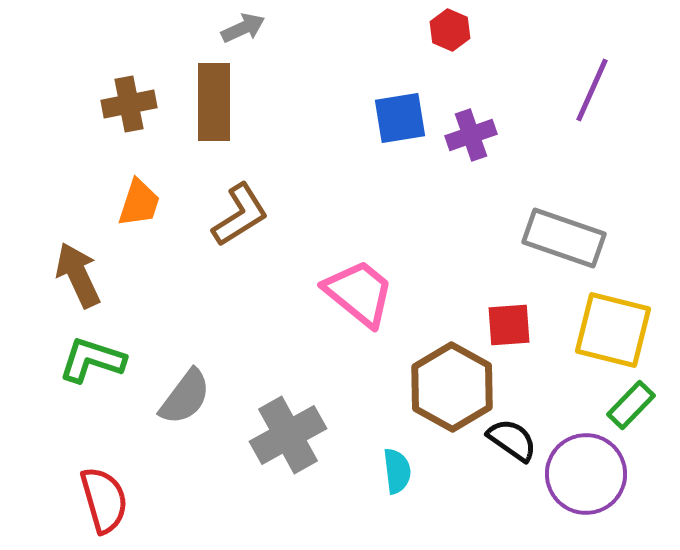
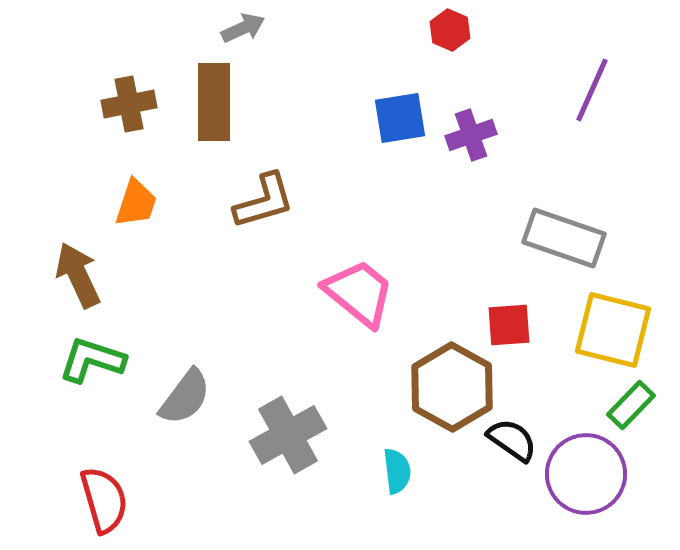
orange trapezoid: moved 3 px left
brown L-shape: moved 24 px right, 14 px up; rotated 16 degrees clockwise
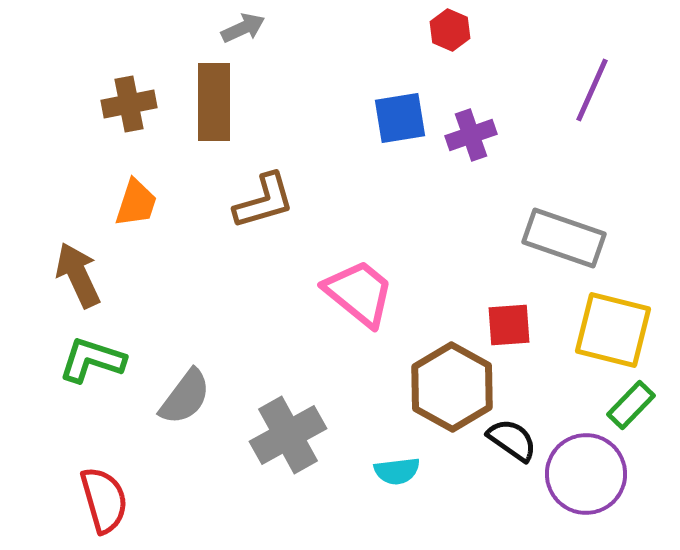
cyan semicircle: rotated 90 degrees clockwise
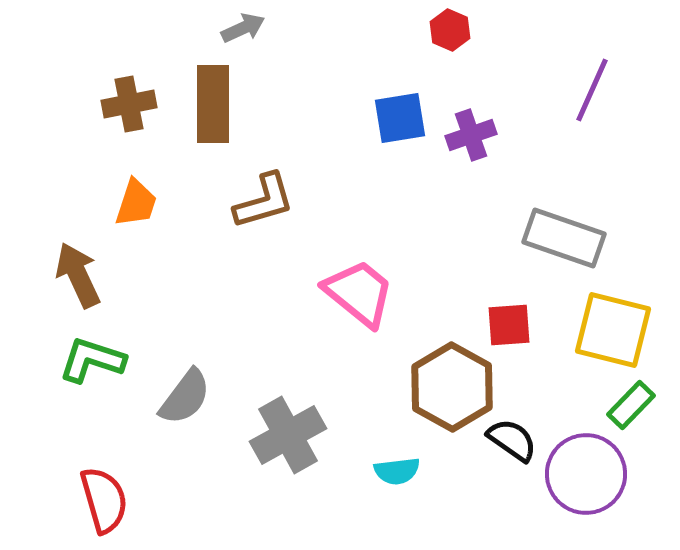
brown rectangle: moved 1 px left, 2 px down
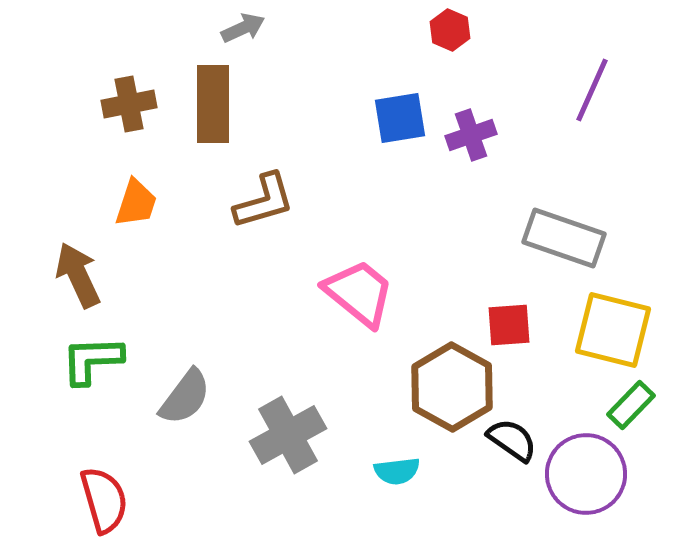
green L-shape: rotated 20 degrees counterclockwise
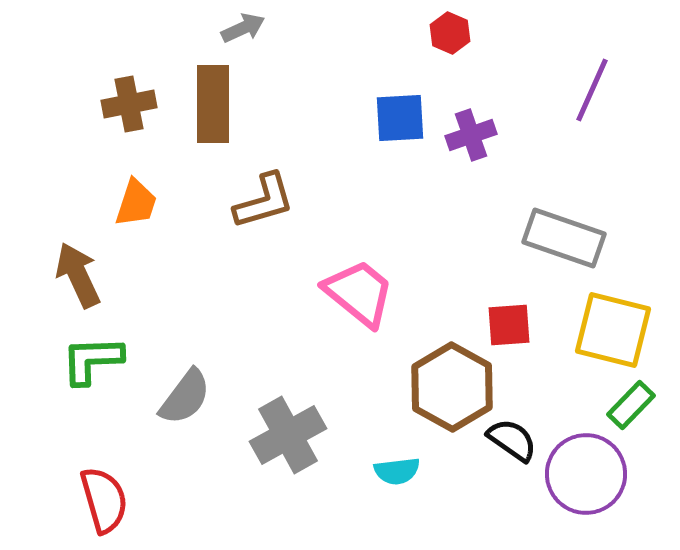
red hexagon: moved 3 px down
blue square: rotated 6 degrees clockwise
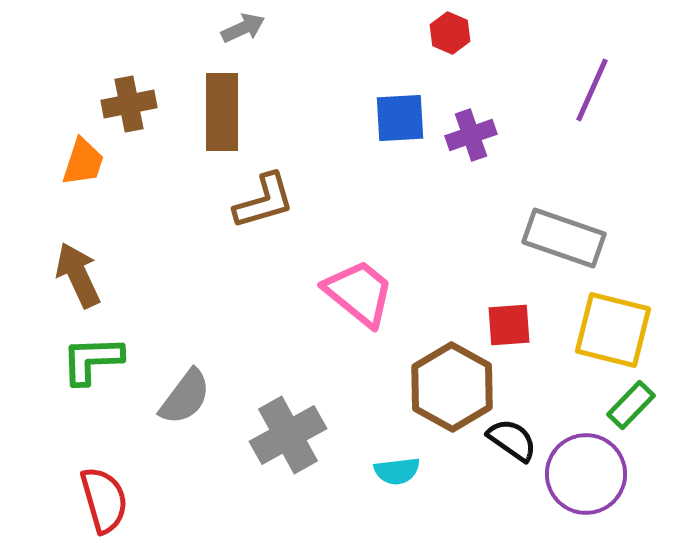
brown rectangle: moved 9 px right, 8 px down
orange trapezoid: moved 53 px left, 41 px up
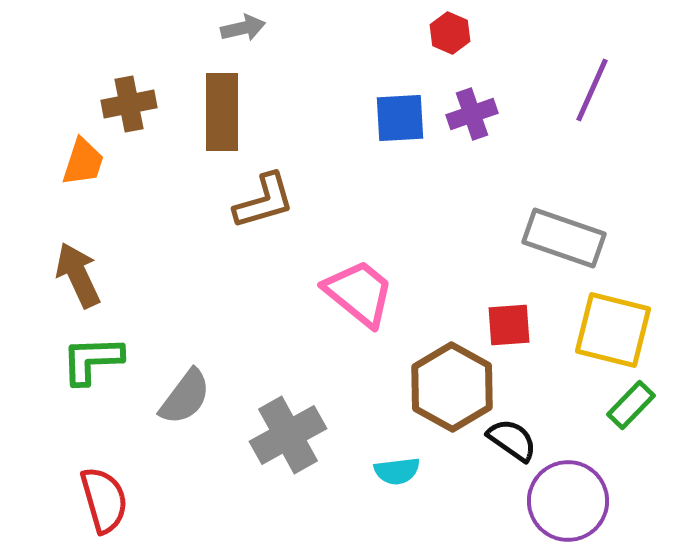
gray arrow: rotated 12 degrees clockwise
purple cross: moved 1 px right, 21 px up
purple circle: moved 18 px left, 27 px down
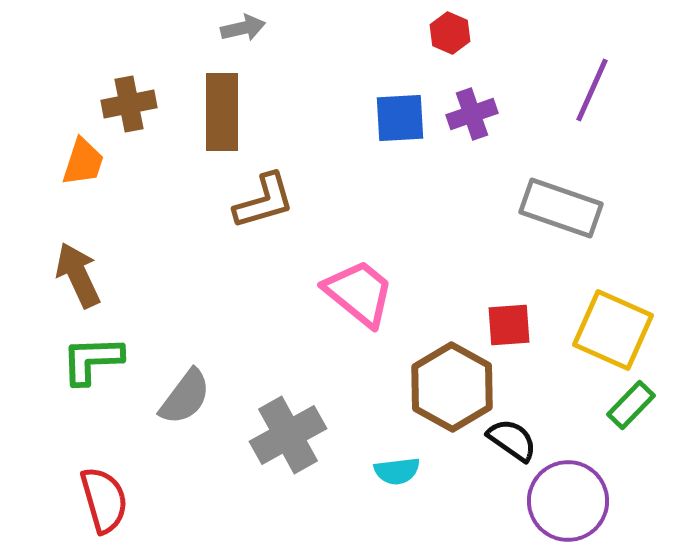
gray rectangle: moved 3 px left, 30 px up
yellow square: rotated 10 degrees clockwise
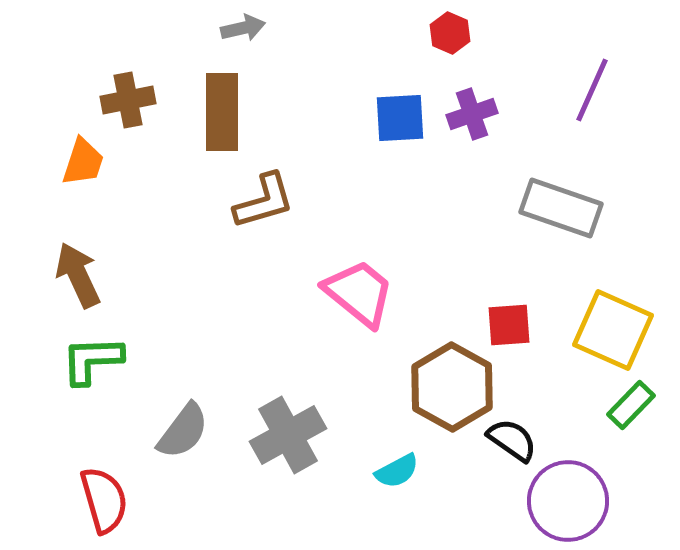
brown cross: moved 1 px left, 4 px up
gray semicircle: moved 2 px left, 34 px down
cyan semicircle: rotated 21 degrees counterclockwise
